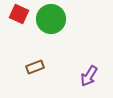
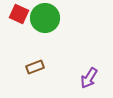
green circle: moved 6 px left, 1 px up
purple arrow: moved 2 px down
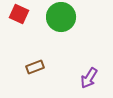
green circle: moved 16 px right, 1 px up
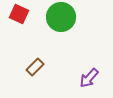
brown rectangle: rotated 24 degrees counterclockwise
purple arrow: rotated 10 degrees clockwise
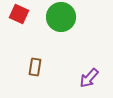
brown rectangle: rotated 36 degrees counterclockwise
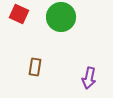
purple arrow: rotated 30 degrees counterclockwise
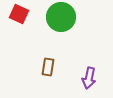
brown rectangle: moved 13 px right
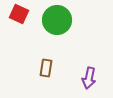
green circle: moved 4 px left, 3 px down
brown rectangle: moved 2 px left, 1 px down
